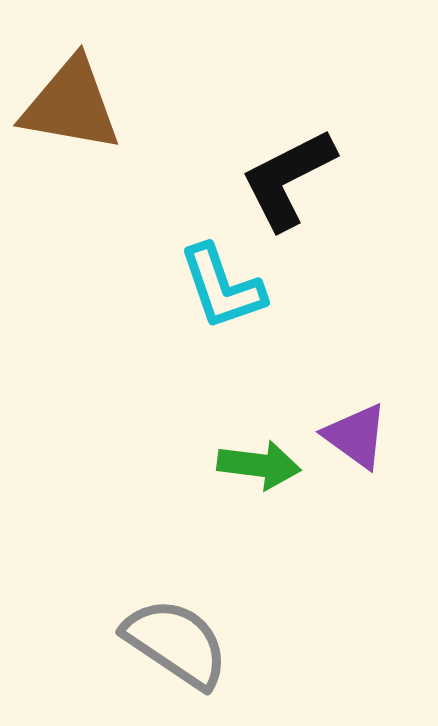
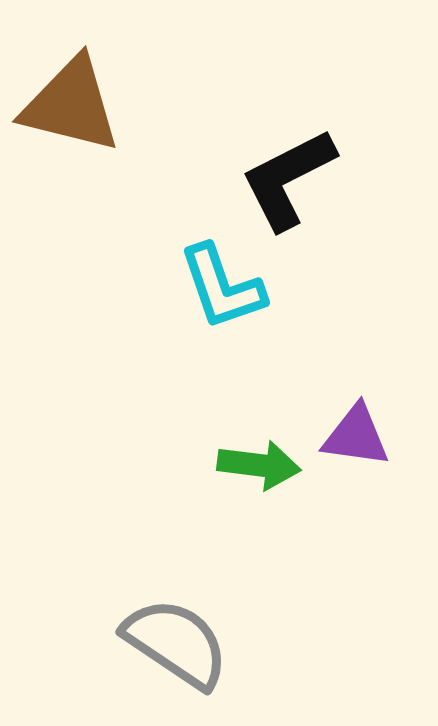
brown triangle: rotated 4 degrees clockwise
purple triangle: rotated 28 degrees counterclockwise
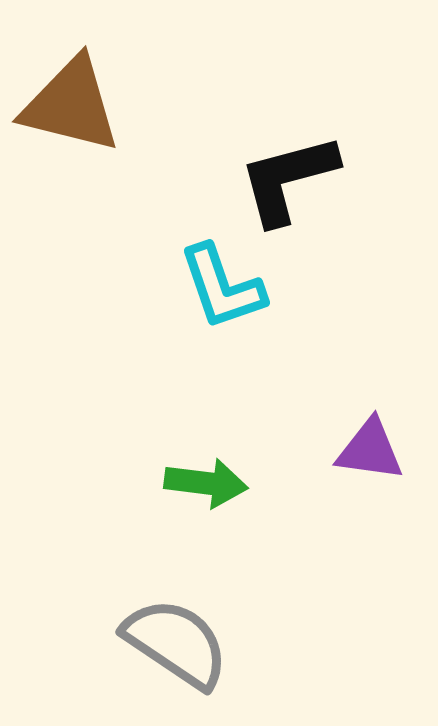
black L-shape: rotated 12 degrees clockwise
purple triangle: moved 14 px right, 14 px down
green arrow: moved 53 px left, 18 px down
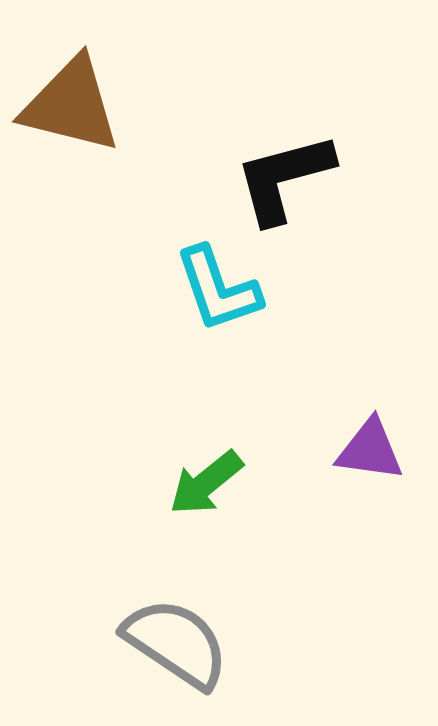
black L-shape: moved 4 px left, 1 px up
cyan L-shape: moved 4 px left, 2 px down
green arrow: rotated 134 degrees clockwise
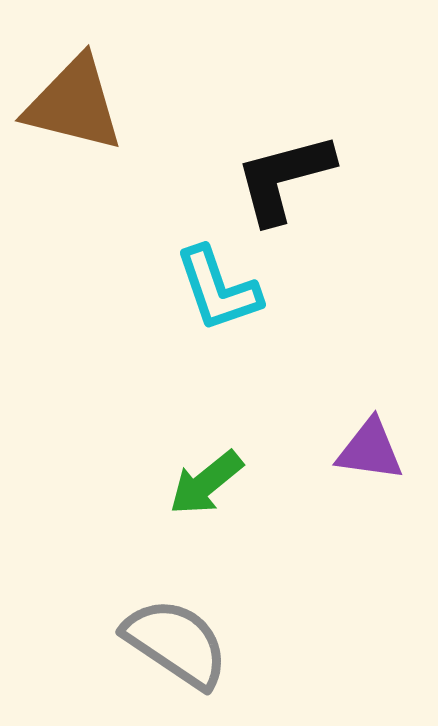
brown triangle: moved 3 px right, 1 px up
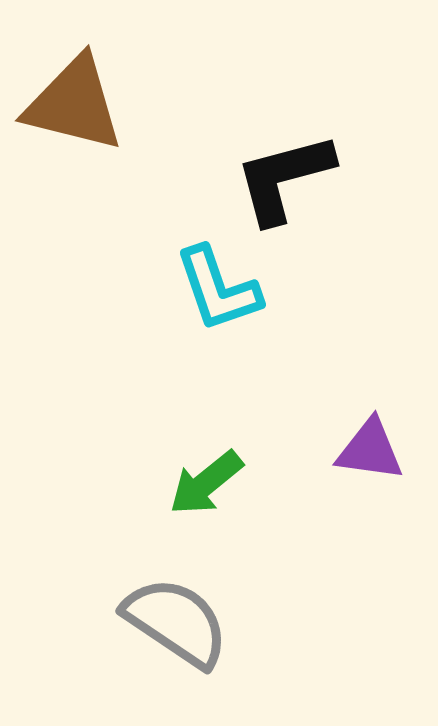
gray semicircle: moved 21 px up
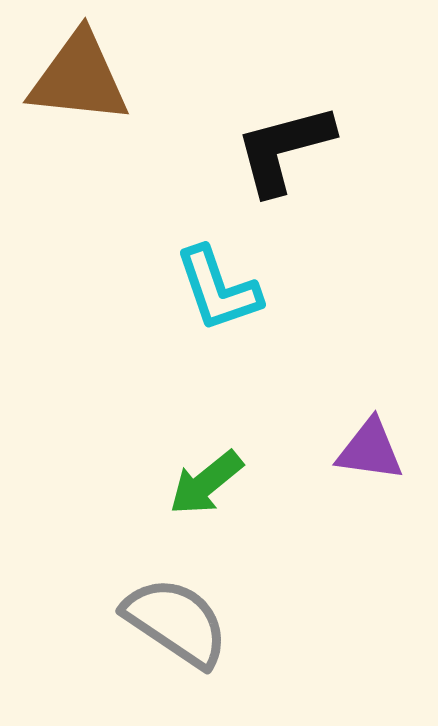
brown triangle: moved 5 px right, 26 px up; rotated 8 degrees counterclockwise
black L-shape: moved 29 px up
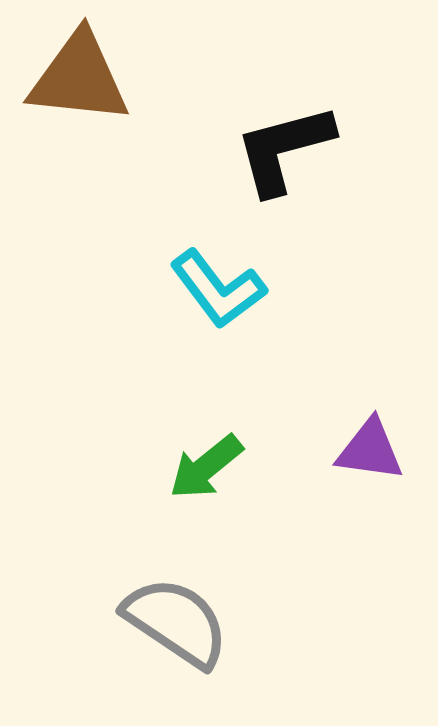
cyan L-shape: rotated 18 degrees counterclockwise
green arrow: moved 16 px up
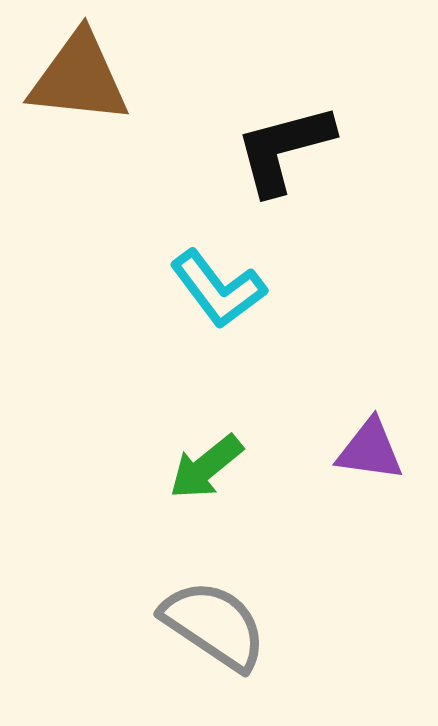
gray semicircle: moved 38 px right, 3 px down
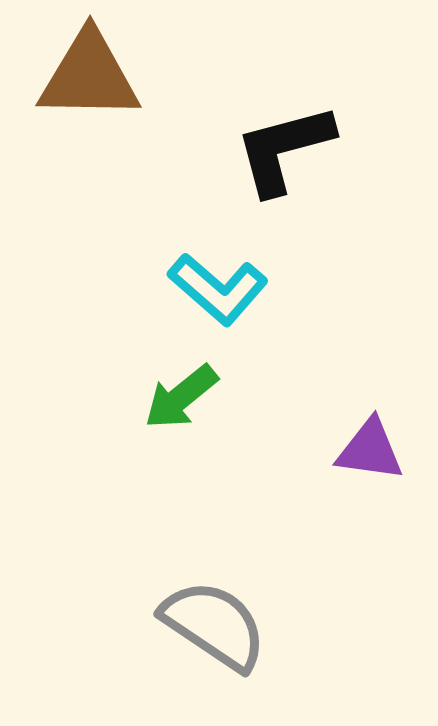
brown triangle: moved 10 px right, 2 px up; rotated 5 degrees counterclockwise
cyan L-shape: rotated 12 degrees counterclockwise
green arrow: moved 25 px left, 70 px up
